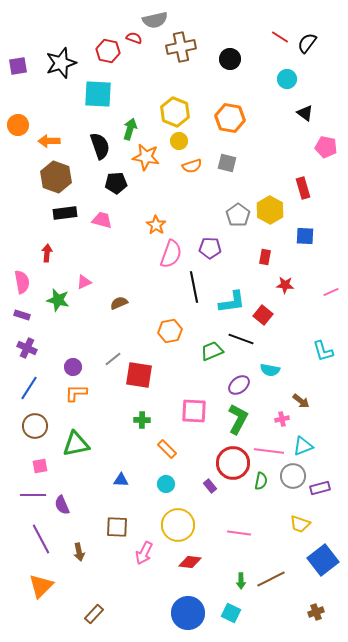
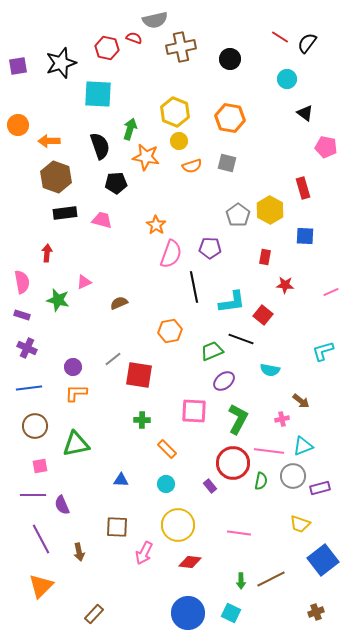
red hexagon at (108, 51): moved 1 px left, 3 px up
cyan L-shape at (323, 351): rotated 90 degrees clockwise
purple ellipse at (239, 385): moved 15 px left, 4 px up
blue line at (29, 388): rotated 50 degrees clockwise
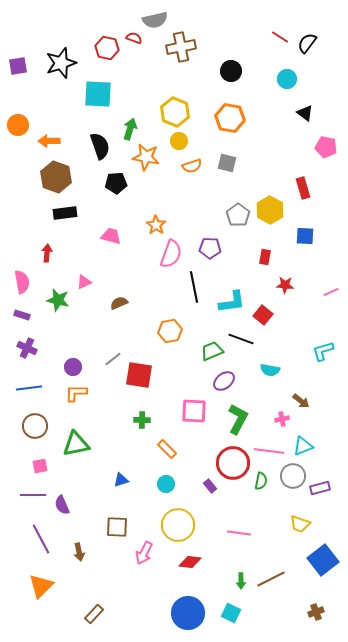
black circle at (230, 59): moved 1 px right, 12 px down
pink trapezoid at (102, 220): moved 9 px right, 16 px down
blue triangle at (121, 480): rotated 21 degrees counterclockwise
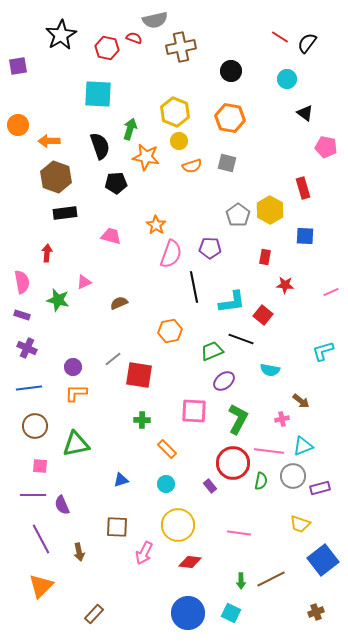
black star at (61, 63): moved 28 px up; rotated 12 degrees counterclockwise
pink square at (40, 466): rotated 14 degrees clockwise
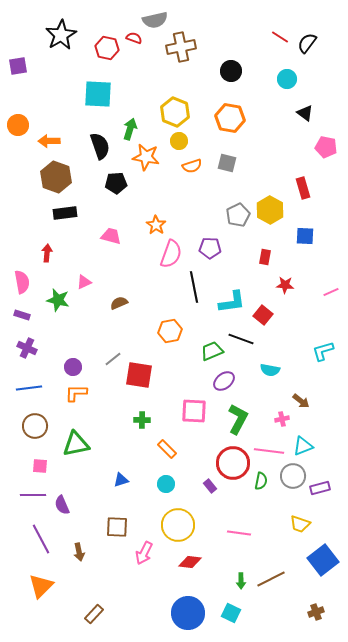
gray pentagon at (238, 215): rotated 10 degrees clockwise
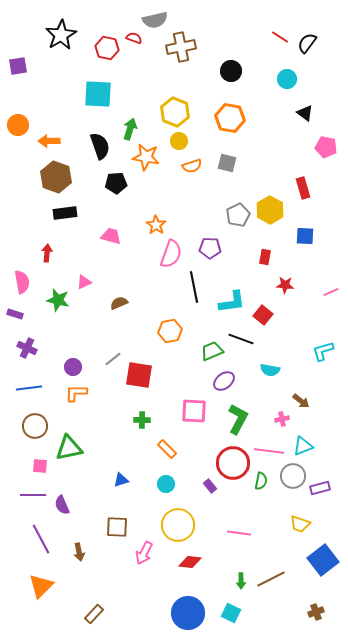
purple rectangle at (22, 315): moved 7 px left, 1 px up
green triangle at (76, 444): moved 7 px left, 4 px down
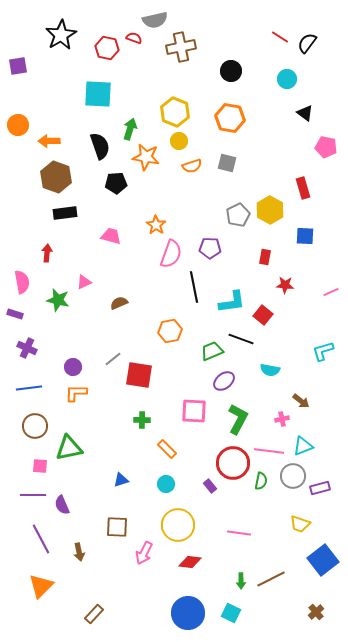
brown cross at (316, 612): rotated 21 degrees counterclockwise
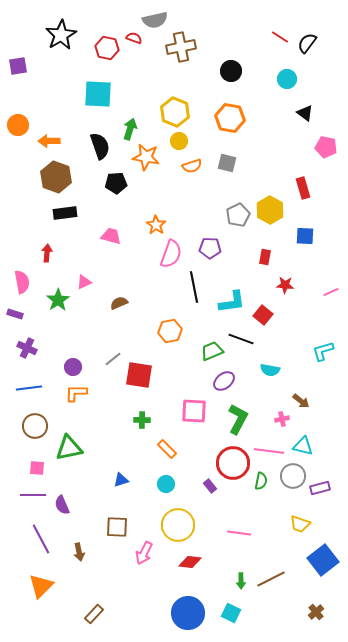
green star at (58, 300): rotated 25 degrees clockwise
cyan triangle at (303, 446): rotated 35 degrees clockwise
pink square at (40, 466): moved 3 px left, 2 px down
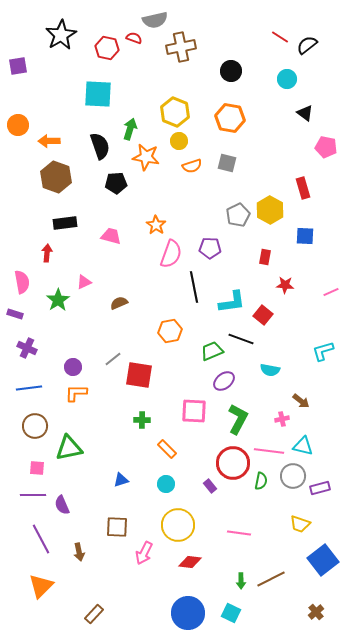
black semicircle at (307, 43): moved 2 px down; rotated 15 degrees clockwise
black rectangle at (65, 213): moved 10 px down
